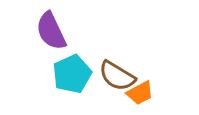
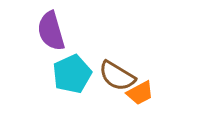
purple semicircle: rotated 9 degrees clockwise
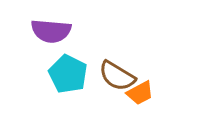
purple semicircle: rotated 69 degrees counterclockwise
cyan pentagon: moved 4 px left; rotated 21 degrees counterclockwise
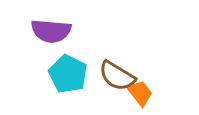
orange trapezoid: rotated 100 degrees counterclockwise
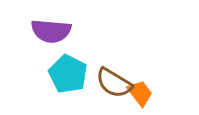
brown semicircle: moved 3 px left, 7 px down
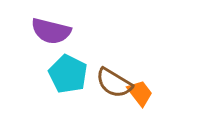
purple semicircle: rotated 9 degrees clockwise
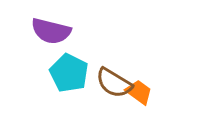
cyan pentagon: moved 1 px right, 1 px up
orange trapezoid: moved 1 px left, 1 px up; rotated 16 degrees counterclockwise
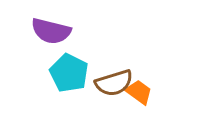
brown semicircle: rotated 48 degrees counterclockwise
